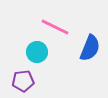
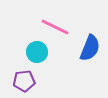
purple pentagon: moved 1 px right
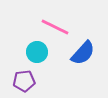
blue semicircle: moved 7 px left, 5 px down; rotated 20 degrees clockwise
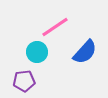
pink line: rotated 60 degrees counterclockwise
blue semicircle: moved 2 px right, 1 px up
